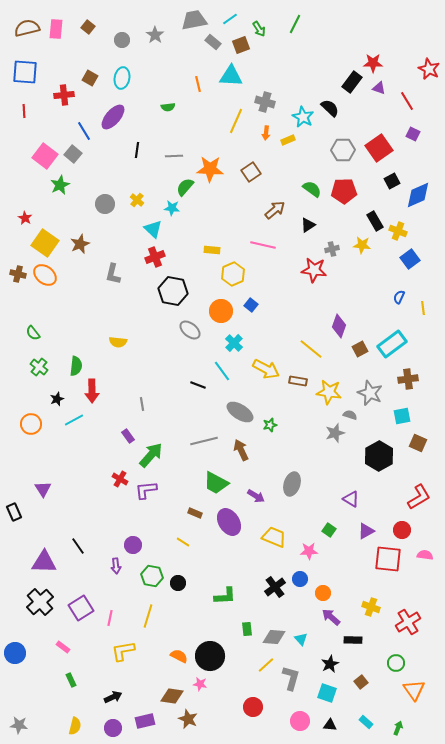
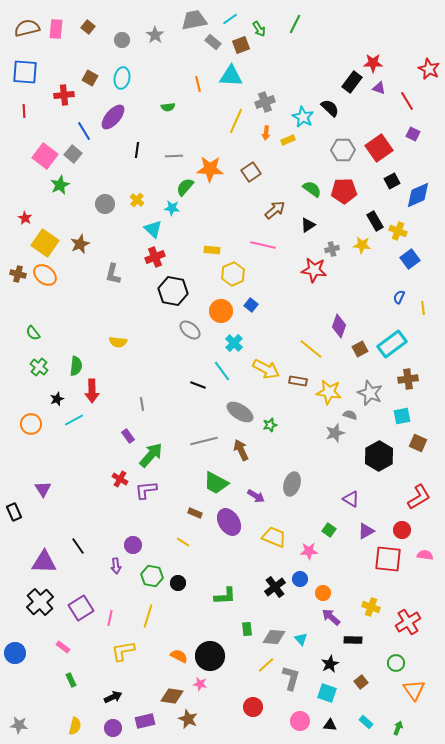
gray cross at (265, 102): rotated 36 degrees counterclockwise
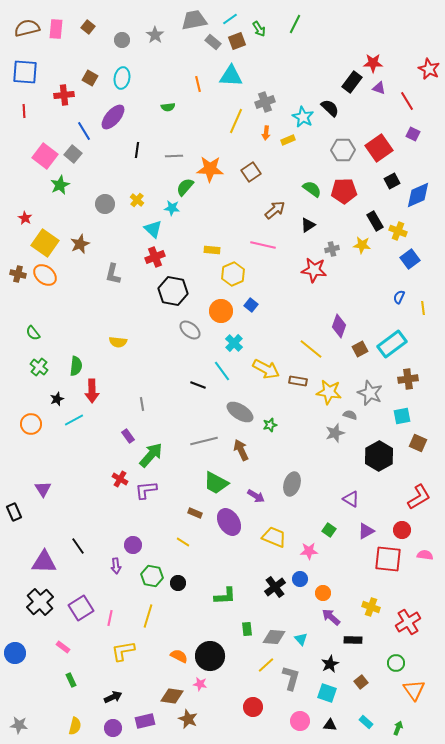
brown square at (241, 45): moved 4 px left, 4 px up
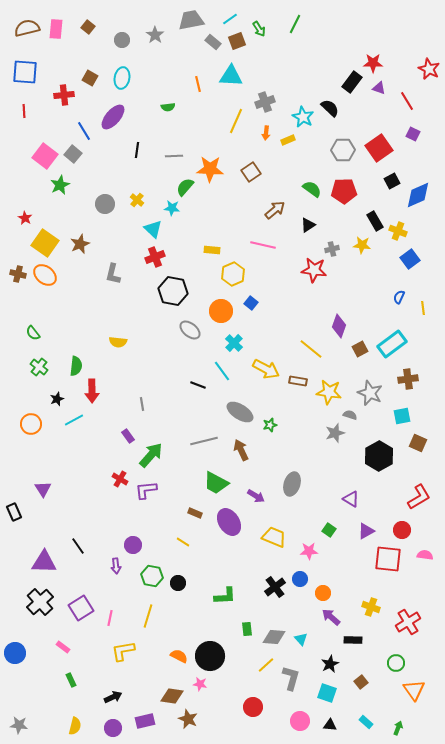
gray trapezoid at (194, 20): moved 3 px left
blue square at (251, 305): moved 2 px up
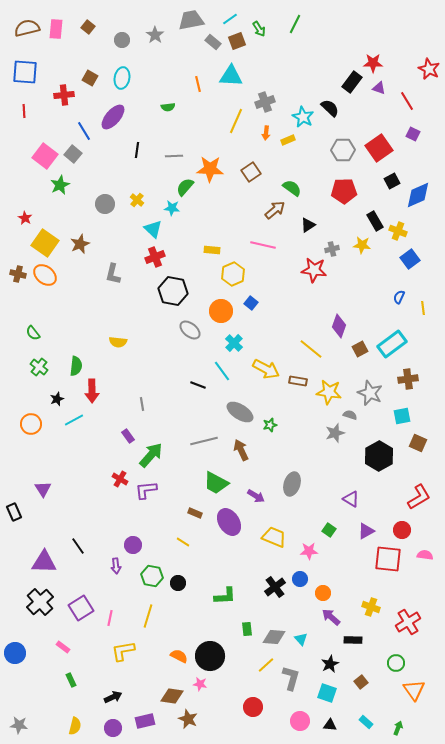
green semicircle at (312, 189): moved 20 px left, 1 px up
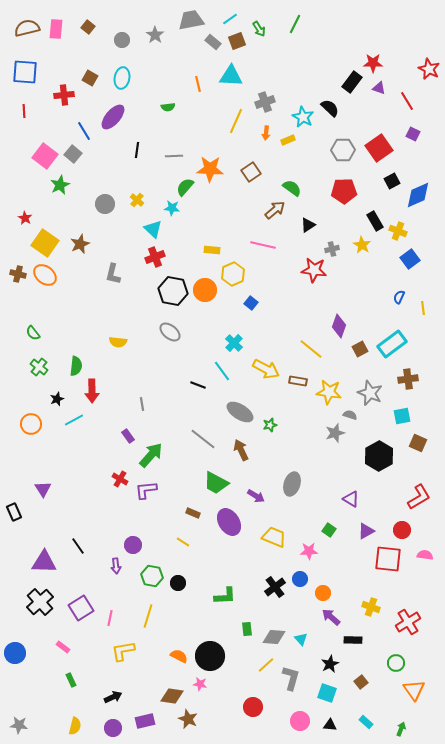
yellow star at (362, 245): rotated 24 degrees clockwise
orange circle at (221, 311): moved 16 px left, 21 px up
gray ellipse at (190, 330): moved 20 px left, 2 px down
gray line at (204, 441): moved 1 px left, 2 px up; rotated 52 degrees clockwise
brown rectangle at (195, 513): moved 2 px left
green arrow at (398, 728): moved 3 px right, 1 px down
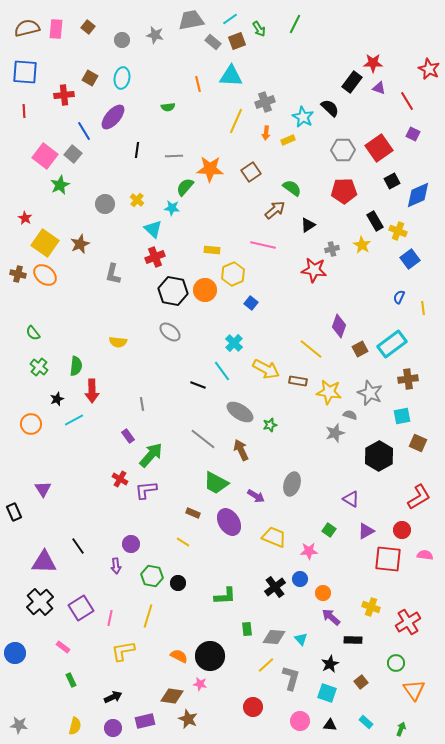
gray star at (155, 35): rotated 24 degrees counterclockwise
purple circle at (133, 545): moved 2 px left, 1 px up
